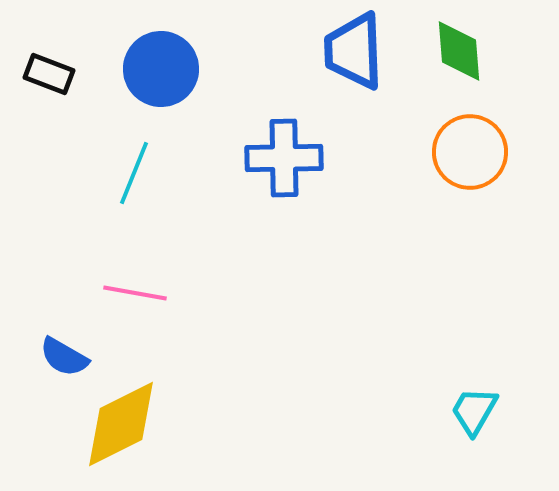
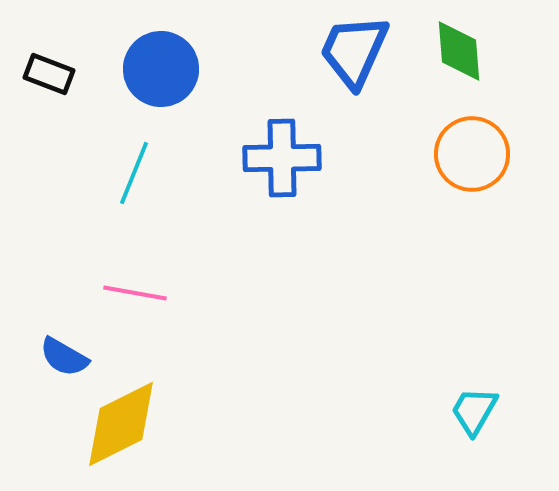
blue trapezoid: rotated 26 degrees clockwise
orange circle: moved 2 px right, 2 px down
blue cross: moved 2 px left
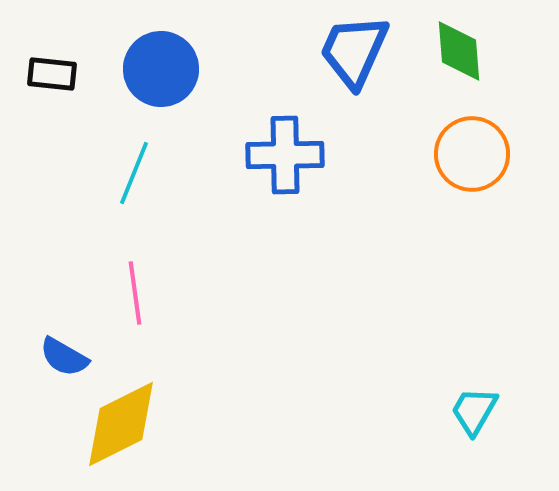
black rectangle: moved 3 px right; rotated 15 degrees counterclockwise
blue cross: moved 3 px right, 3 px up
pink line: rotated 72 degrees clockwise
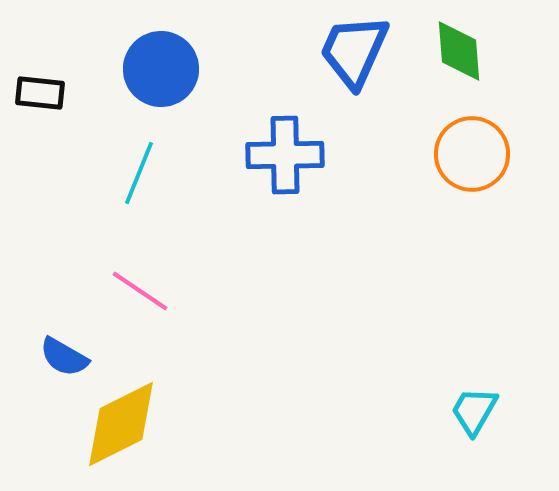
black rectangle: moved 12 px left, 19 px down
cyan line: moved 5 px right
pink line: moved 5 px right, 2 px up; rotated 48 degrees counterclockwise
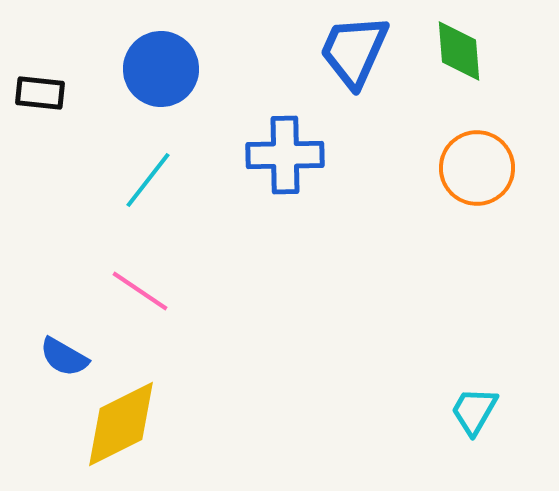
orange circle: moved 5 px right, 14 px down
cyan line: moved 9 px right, 7 px down; rotated 16 degrees clockwise
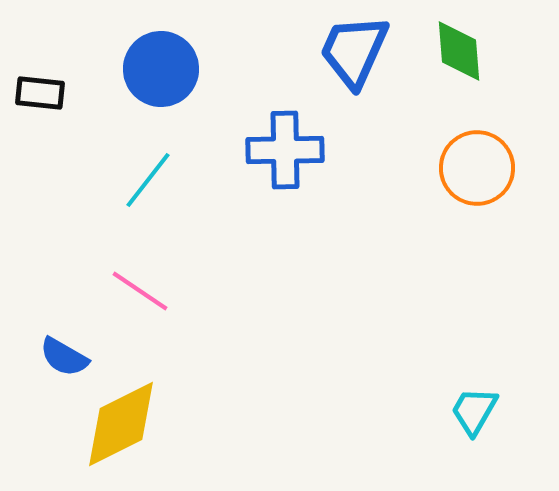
blue cross: moved 5 px up
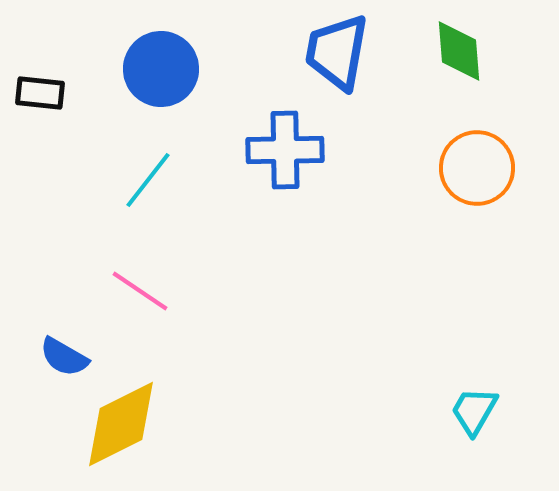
blue trapezoid: moved 17 px left, 1 px down; rotated 14 degrees counterclockwise
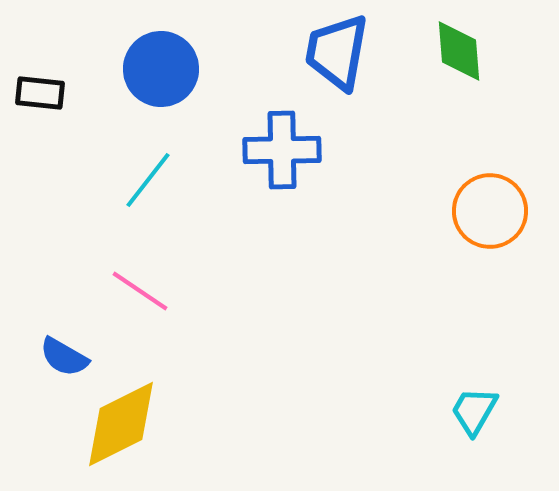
blue cross: moved 3 px left
orange circle: moved 13 px right, 43 px down
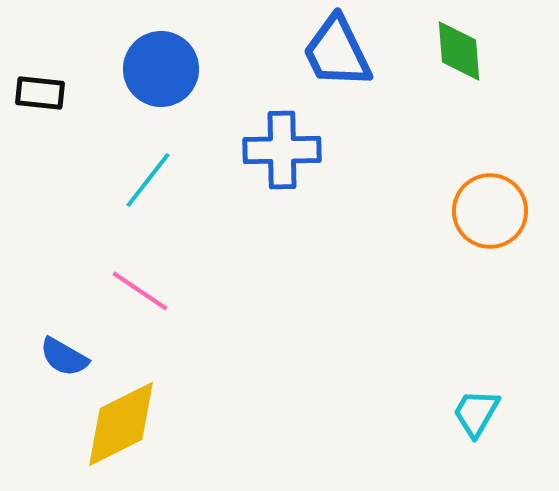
blue trapezoid: rotated 36 degrees counterclockwise
cyan trapezoid: moved 2 px right, 2 px down
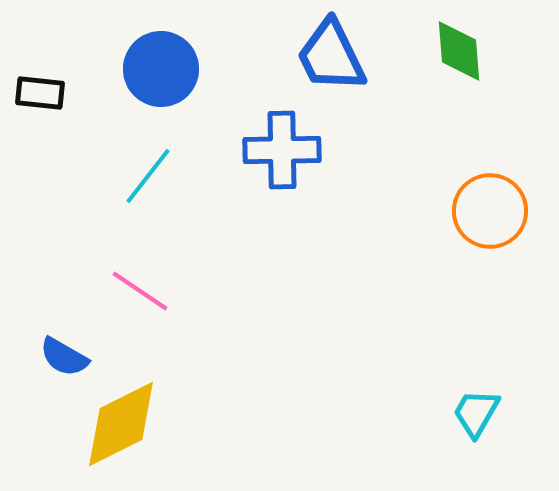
blue trapezoid: moved 6 px left, 4 px down
cyan line: moved 4 px up
